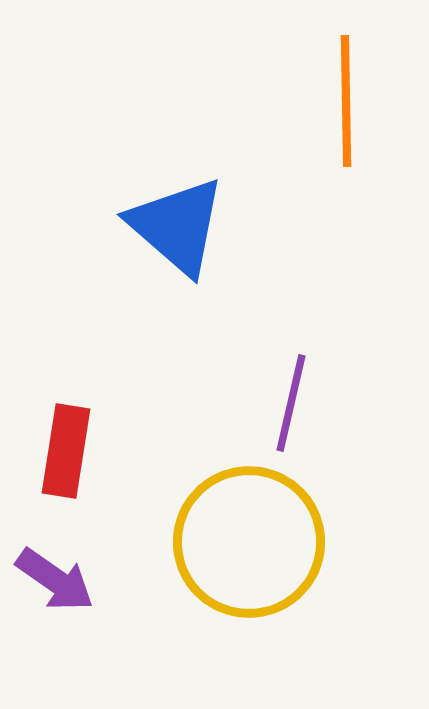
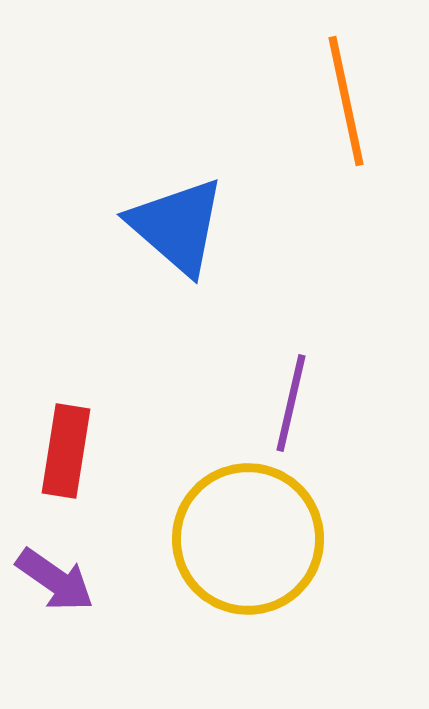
orange line: rotated 11 degrees counterclockwise
yellow circle: moved 1 px left, 3 px up
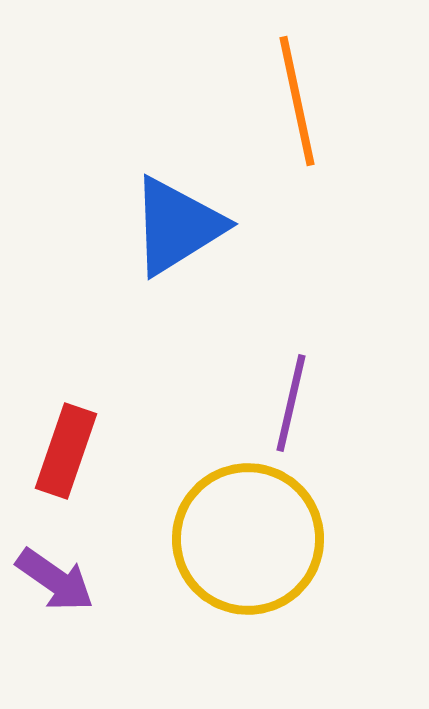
orange line: moved 49 px left
blue triangle: rotated 47 degrees clockwise
red rectangle: rotated 10 degrees clockwise
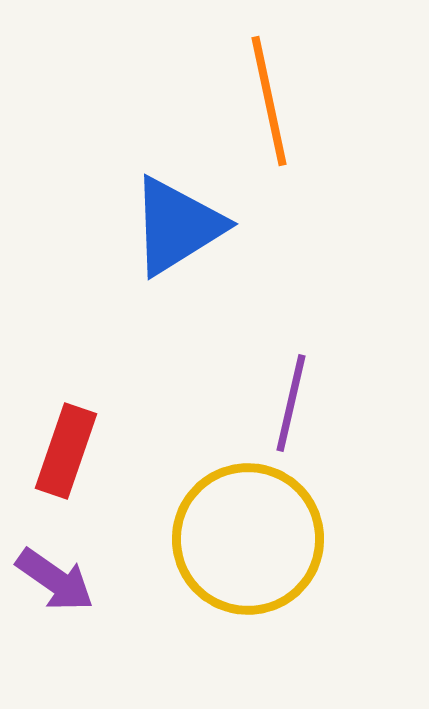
orange line: moved 28 px left
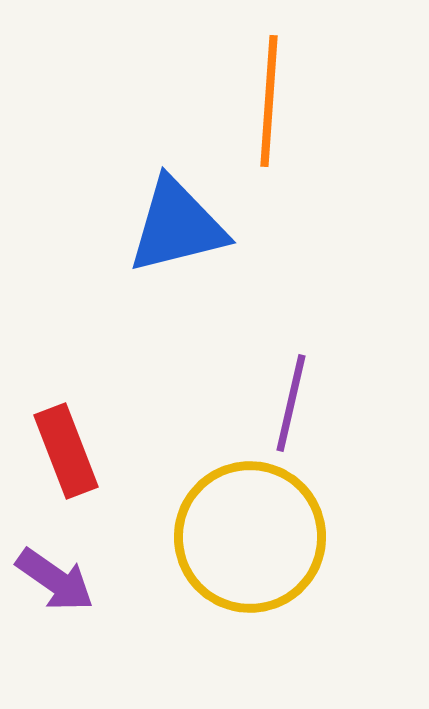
orange line: rotated 16 degrees clockwise
blue triangle: rotated 18 degrees clockwise
red rectangle: rotated 40 degrees counterclockwise
yellow circle: moved 2 px right, 2 px up
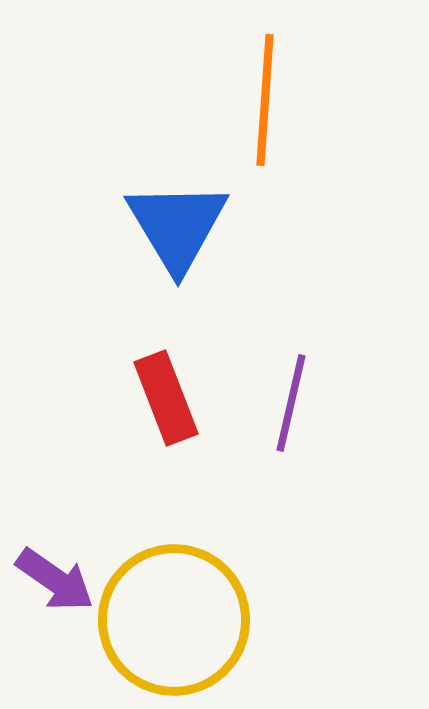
orange line: moved 4 px left, 1 px up
blue triangle: rotated 47 degrees counterclockwise
red rectangle: moved 100 px right, 53 px up
yellow circle: moved 76 px left, 83 px down
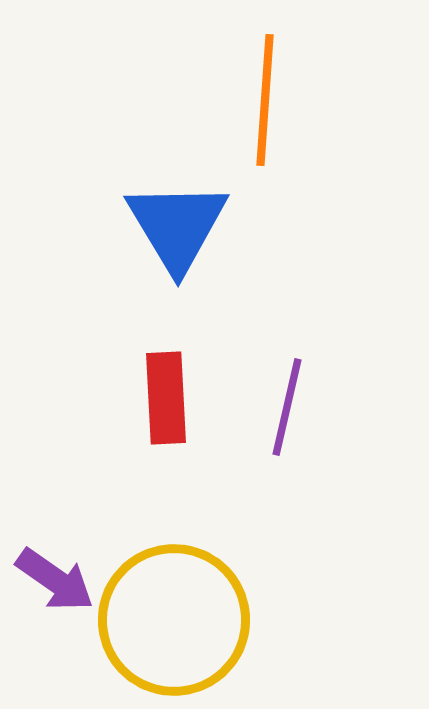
red rectangle: rotated 18 degrees clockwise
purple line: moved 4 px left, 4 px down
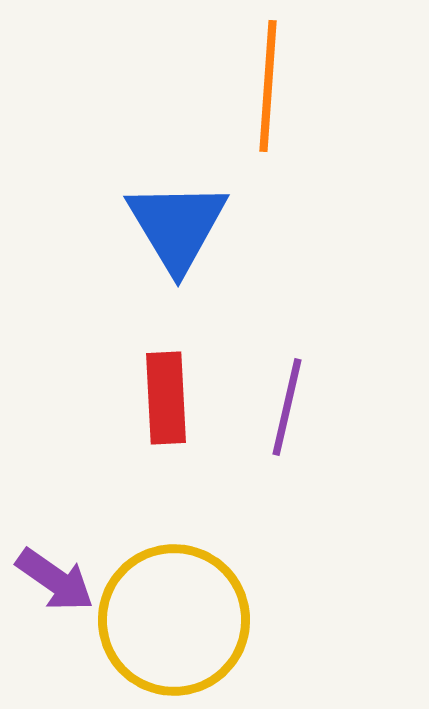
orange line: moved 3 px right, 14 px up
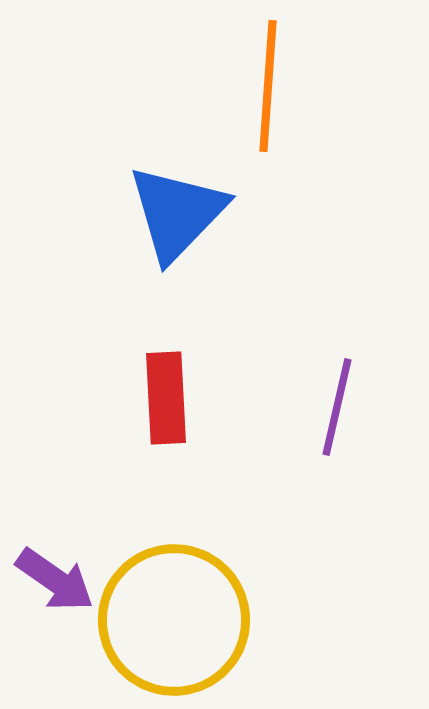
blue triangle: moved 13 px up; rotated 15 degrees clockwise
purple line: moved 50 px right
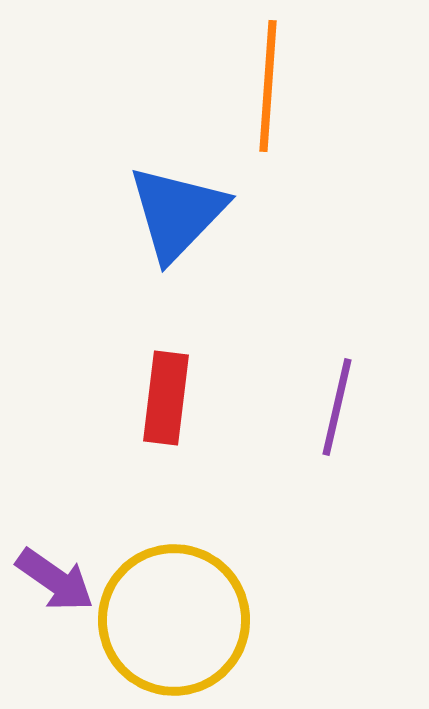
red rectangle: rotated 10 degrees clockwise
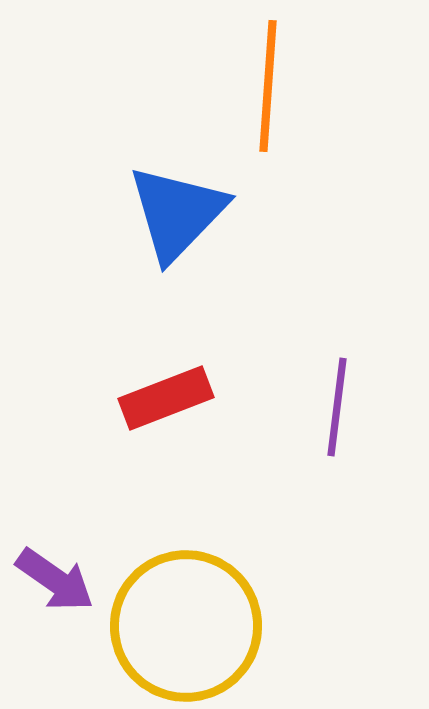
red rectangle: rotated 62 degrees clockwise
purple line: rotated 6 degrees counterclockwise
yellow circle: moved 12 px right, 6 px down
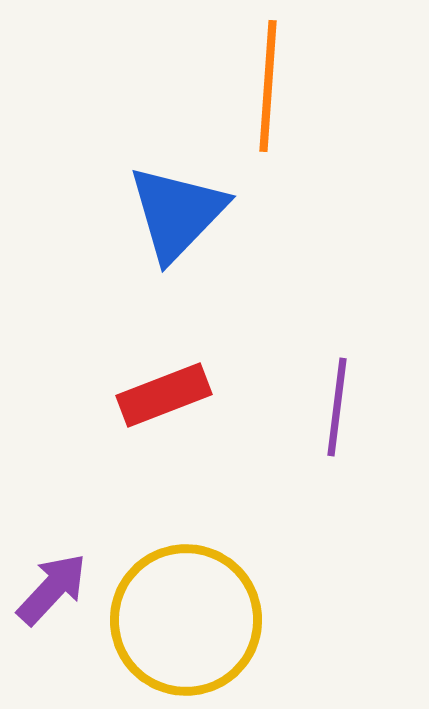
red rectangle: moved 2 px left, 3 px up
purple arrow: moved 3 px left, 9 px down; rotated 82 degrees counterclockwise
yellow circle: moved 6 px up
